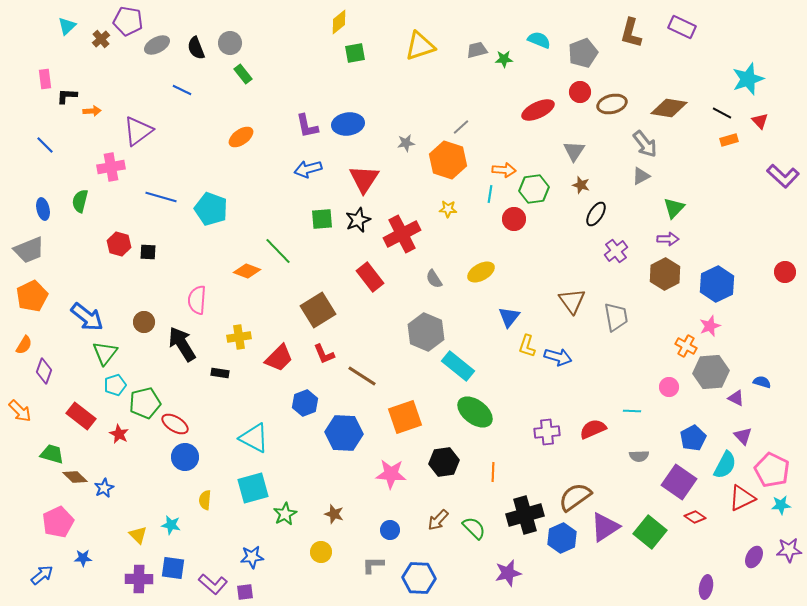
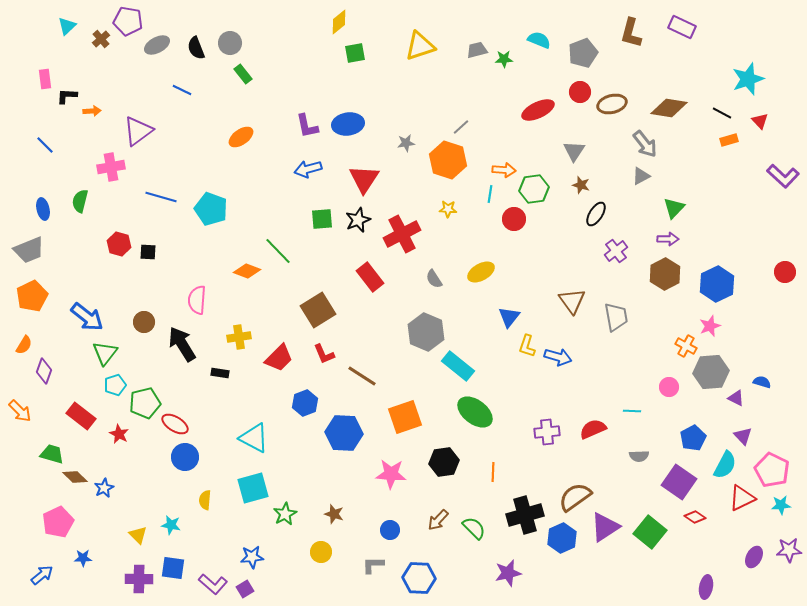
purple square at (245, 592): moved 3 px up; rotated 24 degrees counterclockwise
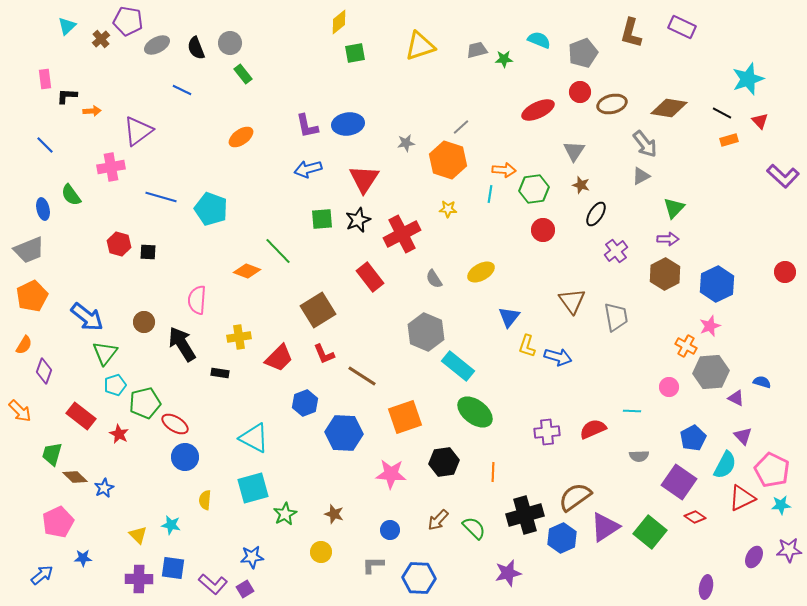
green semicircle at (80, 201): moved 9 px left, 6 px up; rotated 50 degrees counterclockwise
red circle at (514, 219): moved 29 px right, 11 px down
green trapezoid at (52, 454): rotated 90 degrees counterclockwise
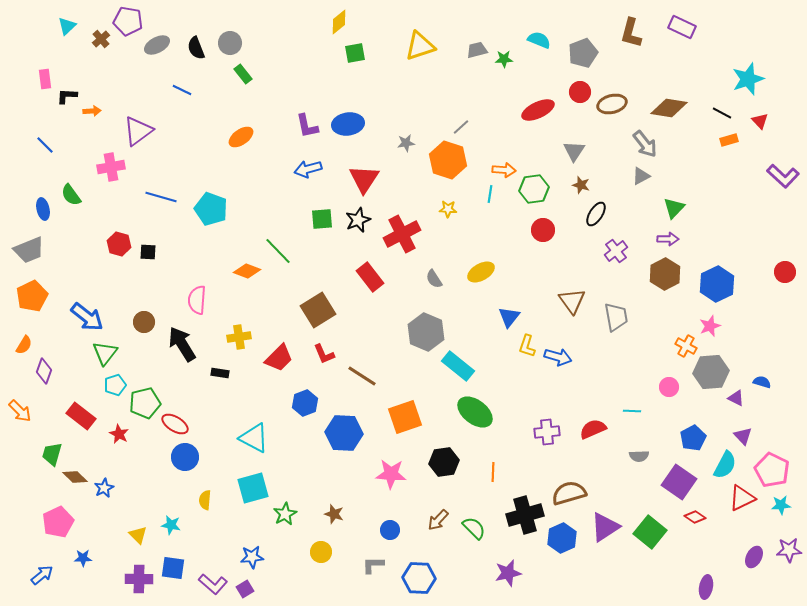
brown semicircle at (575, 497): moved 6 px left, 4 px up; rotated 20 degrees clockwise
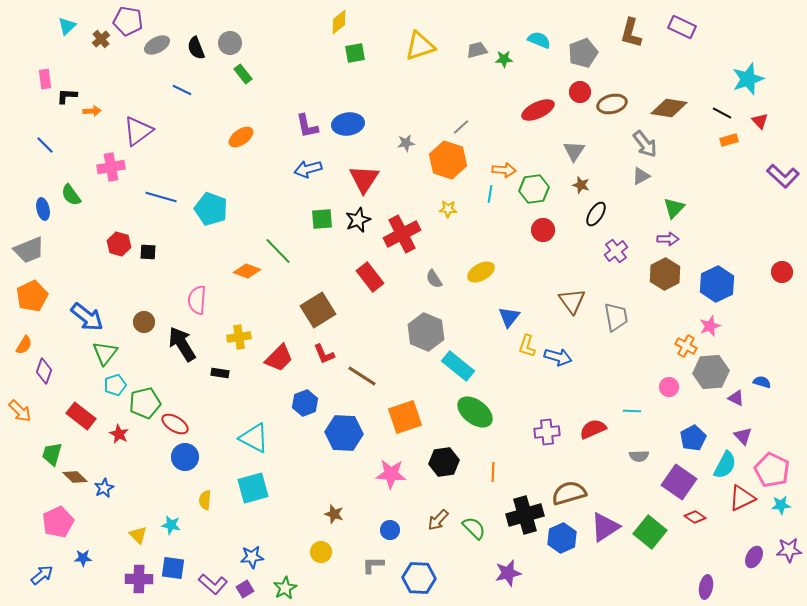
red circle at (785, 272): moved 3 px left
green star at (285, 514): moved 74 px down
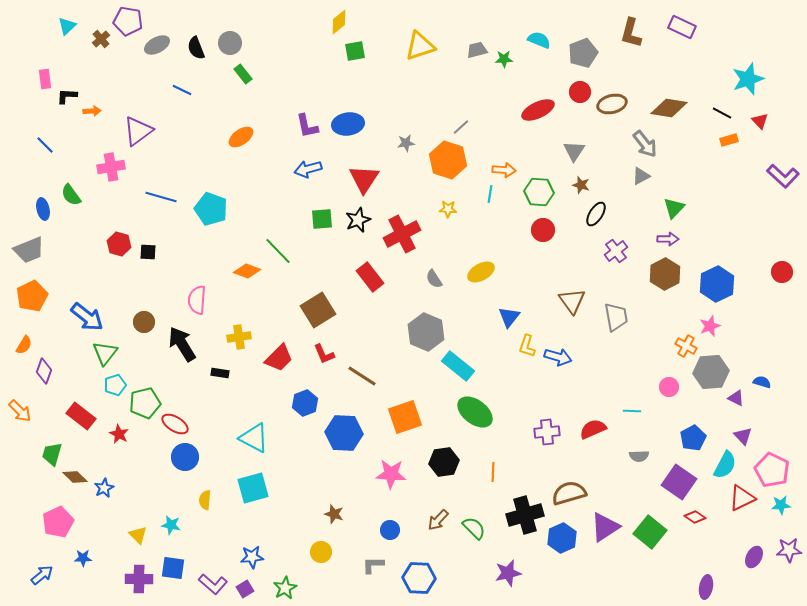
green square at (355, 53): moved 2 px up
green hexagon at (534, 189): moved 5 px right, 3 px down; rotated 12 degrees clockwise
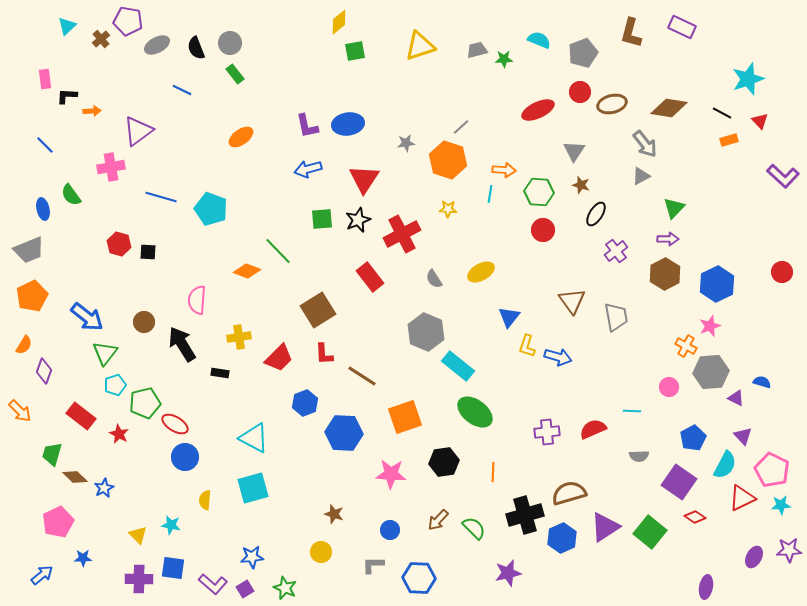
green rectangle at (243, 74): moved 8 px left
red L-shape at (324, 354): rotated 20 degrees clockwise
green star at (285, 588): rotated 20 degrees counterclockwise
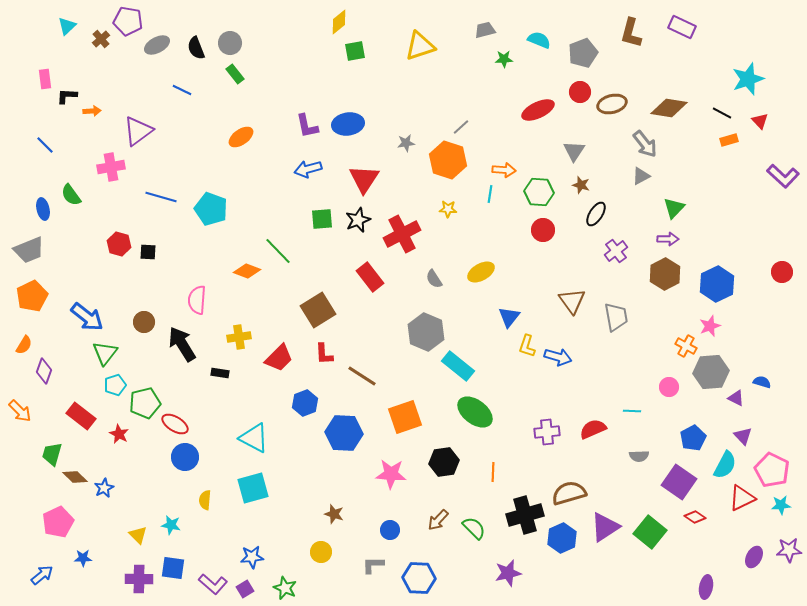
gray trapezoid at (477, 50): moved 8 px right, 20 px up
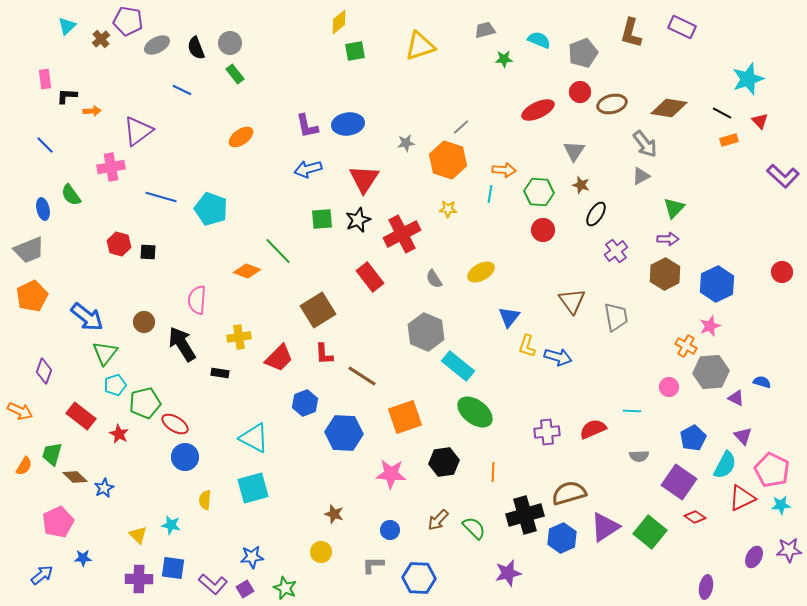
orange semicircle at (24, 345): moved 121 px down
orange arrow at (20, 411): rotated 20 degrees counterclockwise
